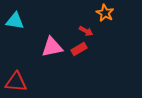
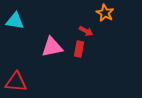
red rectangle: rotated 49 degrees counterclockwise
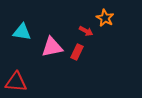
orange star: moved 5 px down
cyan triangle: moved 7 px right, 11 px down
red rectangle: moved 2 px left, 3 px down; rotated 14 degrees clockwise
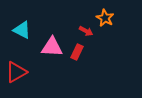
cyan triangle: moved 2 px up; rotated 18 degrees clockwise
pink triangle: rotated 15 degrees clockwise
red triangle: moved 10 px up; rotated 35 degrees counterclockwise
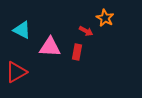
pink triangle: moved 2 px left
red rectangle: rotated 14 degrees counterclockwise
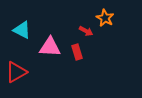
red rectangle: rotated 28 degrees counterclockwise
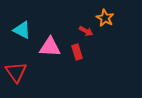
red triangle: rotated 35 degrees counterclockwise
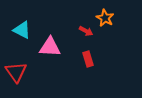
red rectangle: moved 11 px right, 7 px down
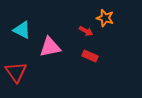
orange star: rotated 12 degrees counterclockwise
pink triangle: rotated 15 degrees counterclockwise
red rectangle: moved 2 px right, 3 px up; rotated 49 degrees counterclockwise
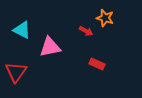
red rectangle: moved 7 px right, 8 px down
red triangle: rotated 10 degrees clockwise
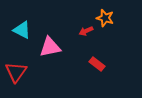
red arrow: rotated 128 degrees clockwise
red rectangle: rotated 14 degrees clockwise
